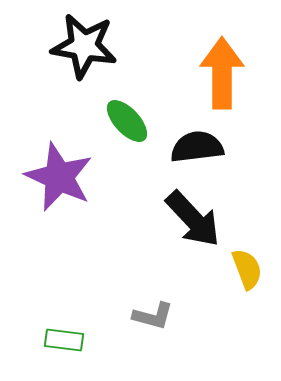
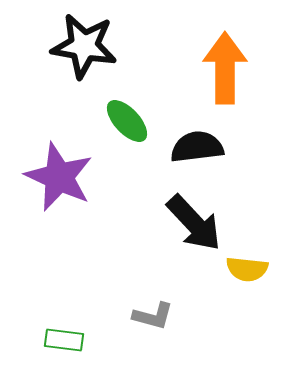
orange arrow: moved 3 px right, 5 px up
black arrow: moved 1 px right, 4 px down
yellow semicircle: rotated 117 degrees clockwise
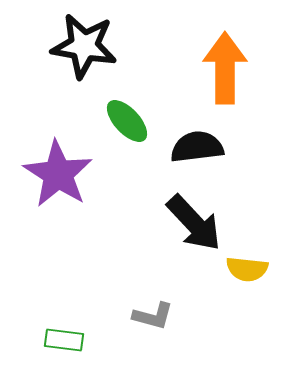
purple star: moved 1 px left, 3 px up; rotated 8 degrees clockwise
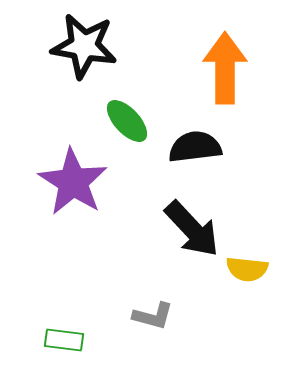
black semicircle: moved 2 px left
purple star: moved 15 px right, 8 px down
black arrow: moved 2 px left, 6 px down
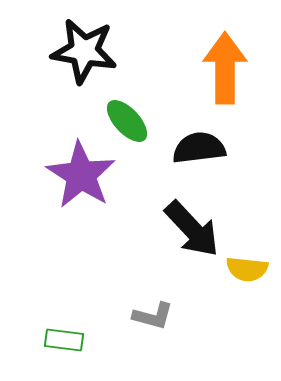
black star: moved 5 px down
black semicircle: moved 4 px right, 1 px down
purple star: moved 8 px right, 7 px up
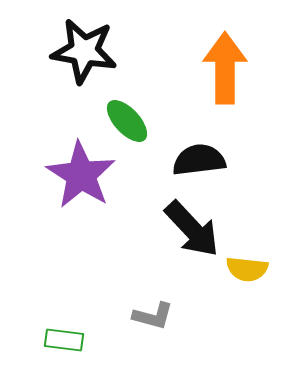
black semicircle: moved 12 px down
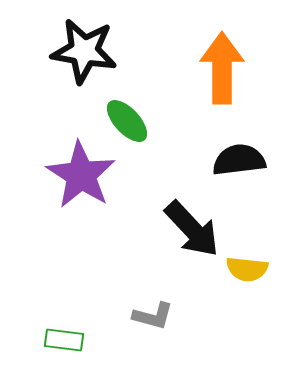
orange arrow: moved 3 px left
black semicircle: moved 40 px right
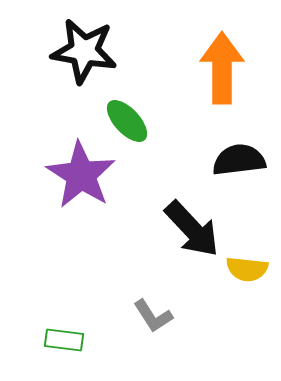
gray L-shape: rotated 42 degrees clockwise
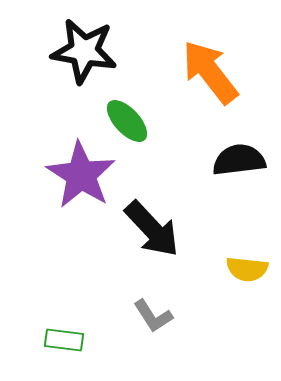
orange arrow: moved 12 px left, 4 px down; rotated 38 degrees counterclockwise
black arrow: moved 40 px left
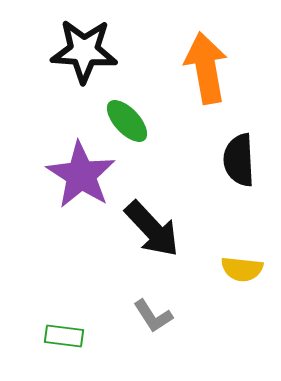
black star: rotated 6 degrees counterclockwise
orange arrow: moved 4 px left, 4 px up; rotated 28 degrees clockwise
black semicircle: rotated 86 degrees counterclockwise
yellow semicircle: moved 5 px left
green rectangle: moved 4 px up
